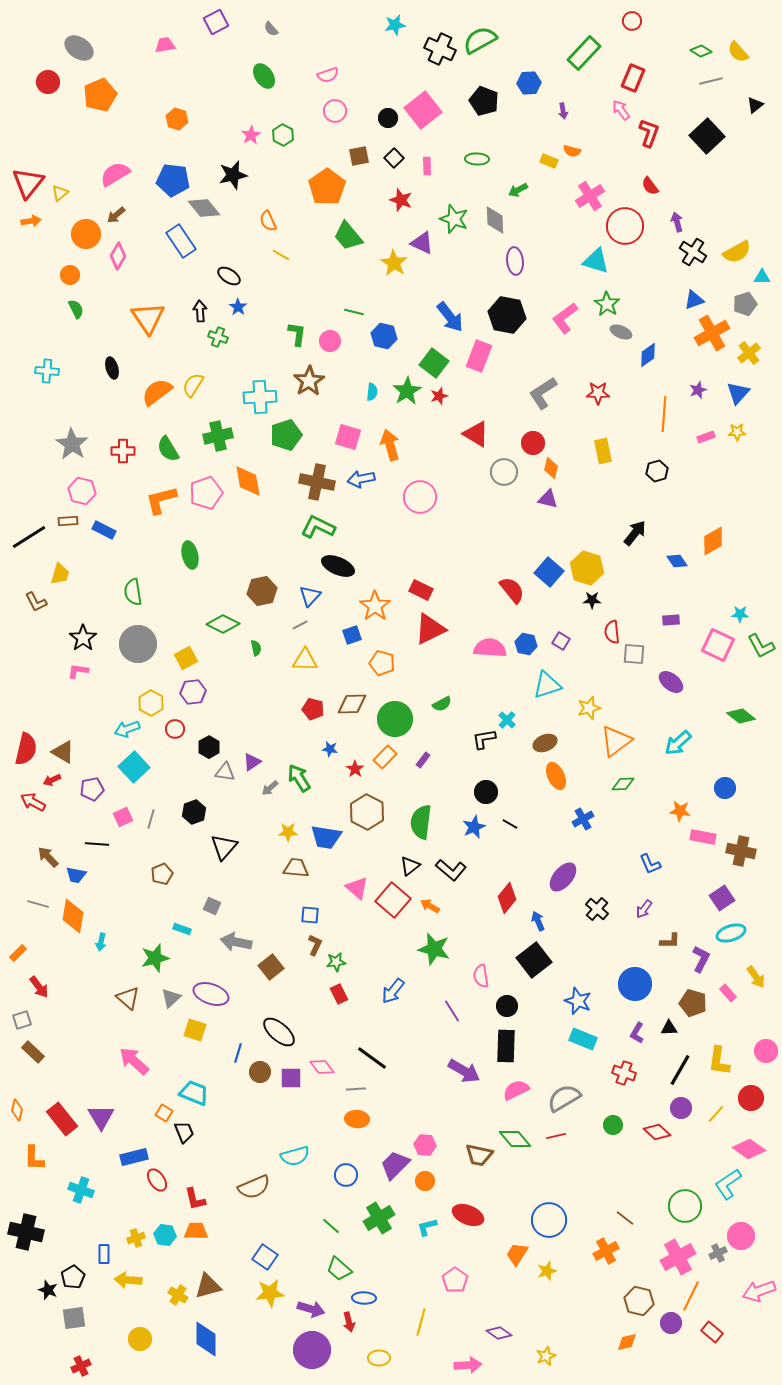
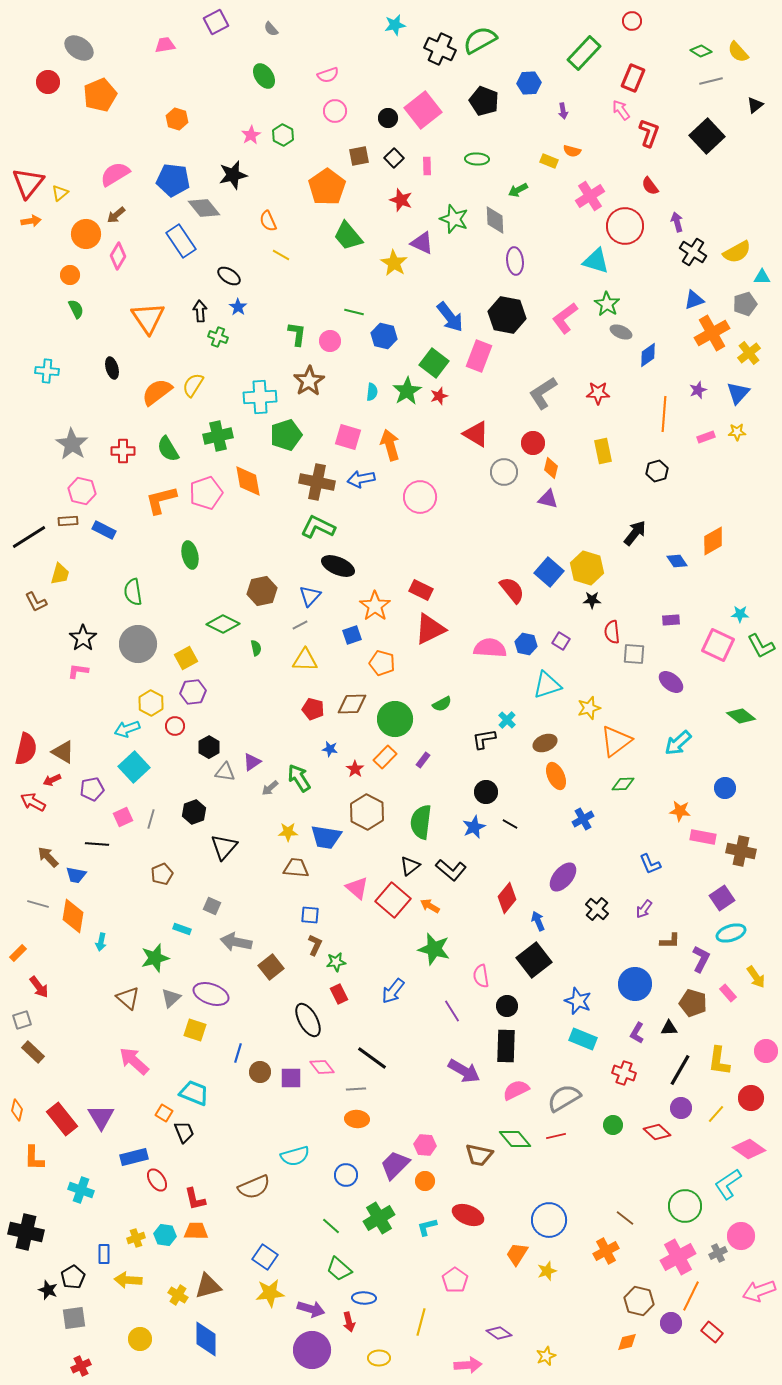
red circle at (175, 729): moved 3 px up
black ellipse at (279, 1032): moved 29 px right, 12 px up; rotated 20 degrees clockwise
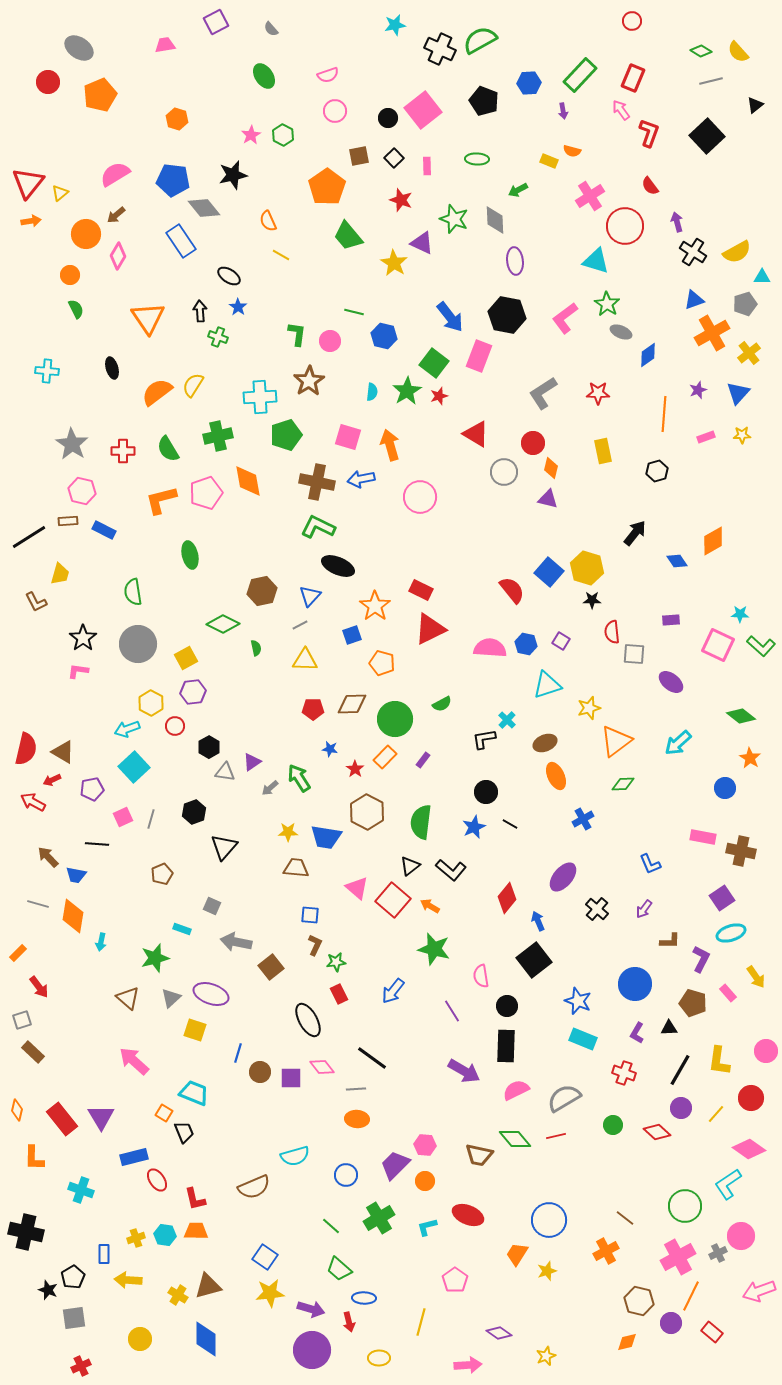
green rectangle at (584, 53): moved 4 px left, 22 px down
yellow star at (737, 432): moved 5 px right, 3 px down
green L-shape at (761, 646): rotated 20 degrees counterclockwise
red pentagon at (313, 709): rotated 15 degrees counterclockwise
orange star at (680, 811): moved 70 px right, 53 px up; rotated 25 degrees clockwise
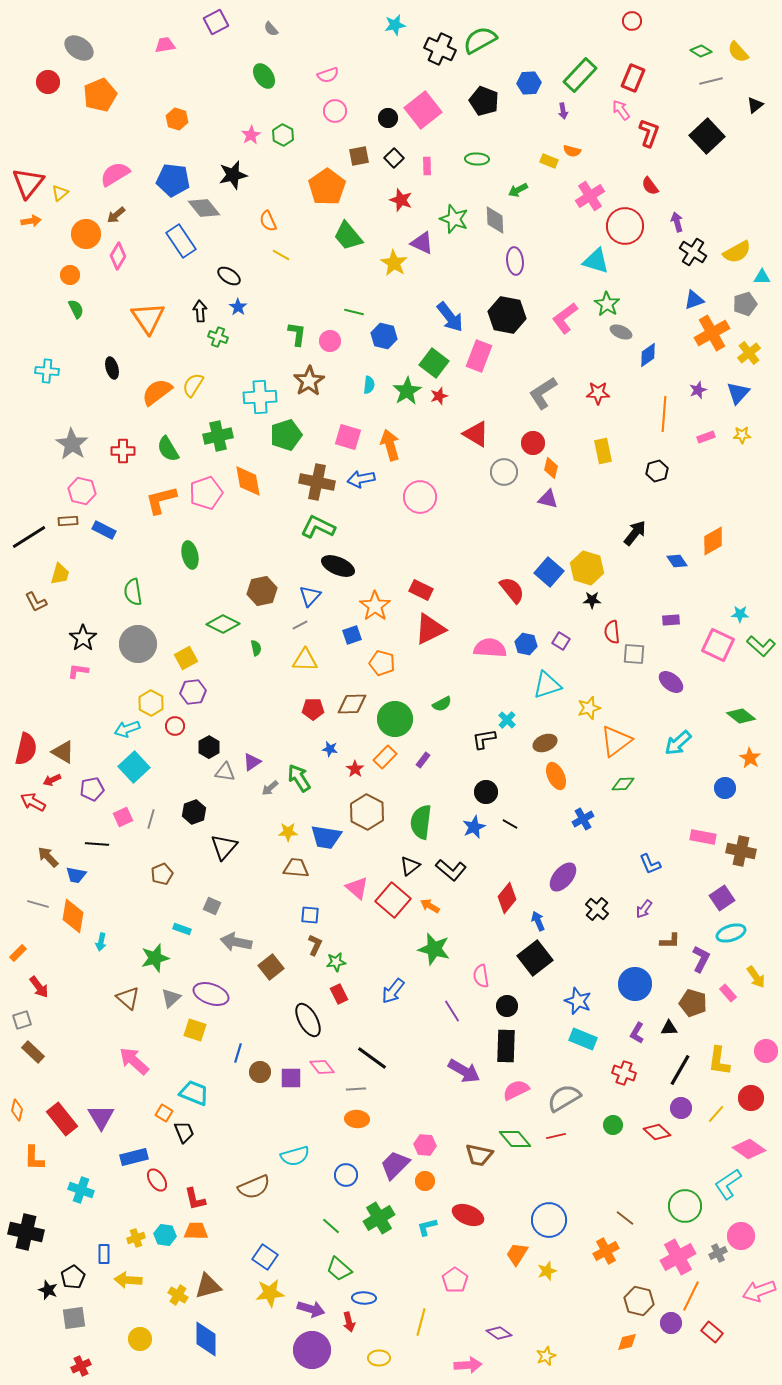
cyan semicircle at (372, 392): moved 3 px left, 7 px up
black square at (534, 960): moved 1 px right, 2 px up
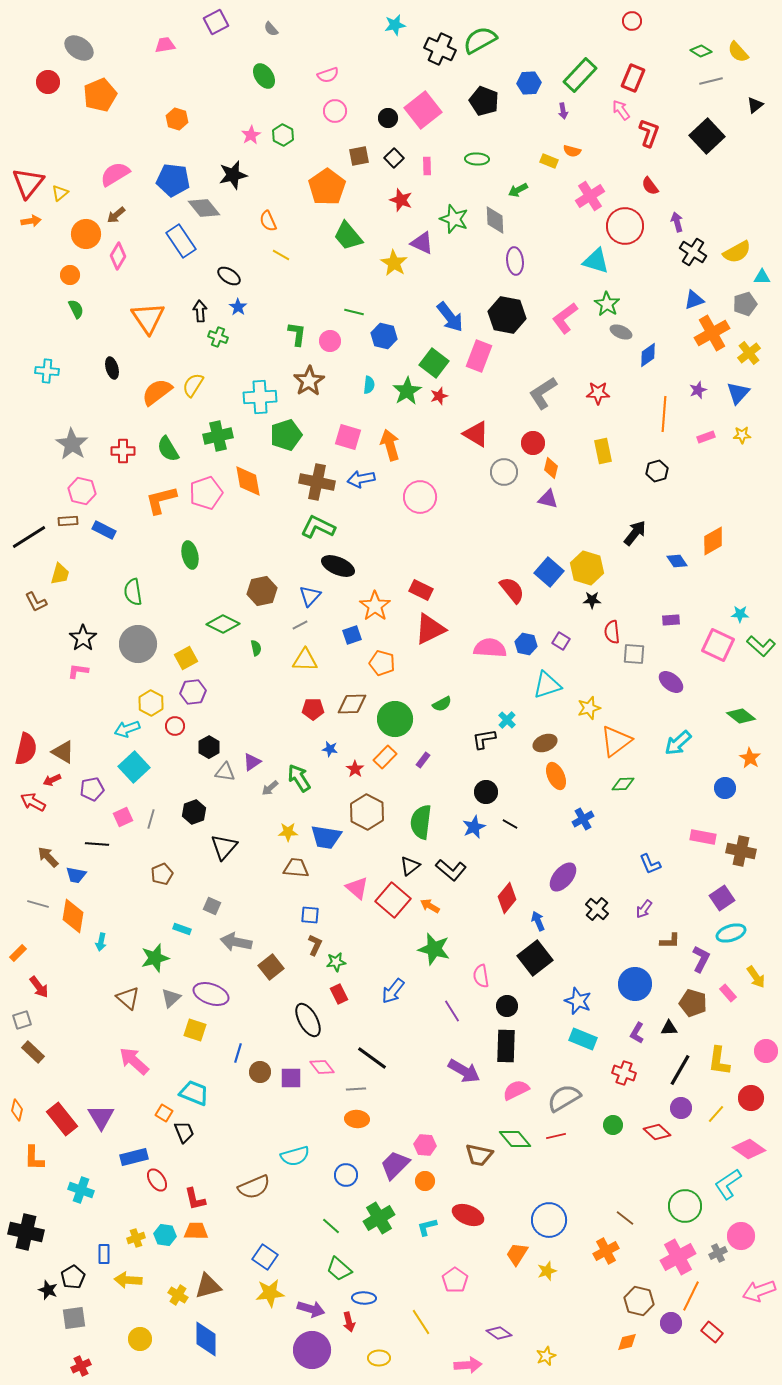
yellow line at (421, 1322): rotated 48 degrees counterclockwise
